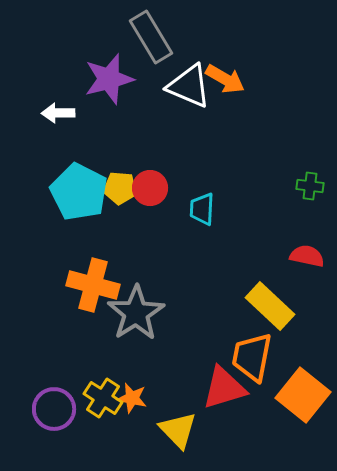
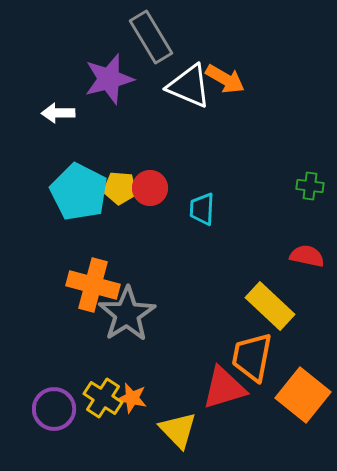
gray star: moved 9 px left, 1 px down
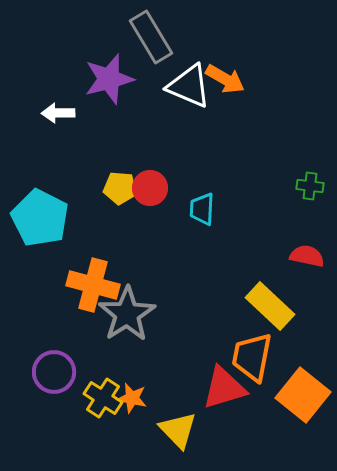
cyan pentagon: moved 39 px left, 26 px down
purple circle: moved 37 px up
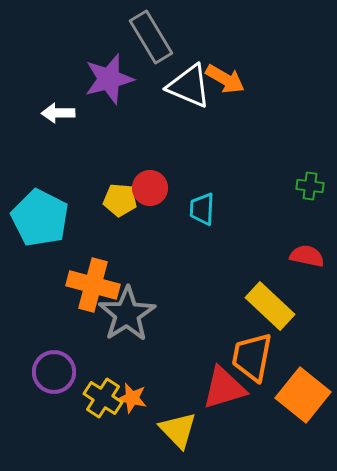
yellow pentagon: moved 12 px down
